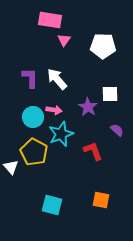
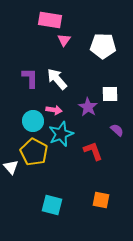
cyan circle: moved 4 px down
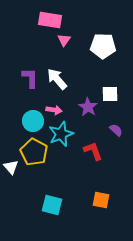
purple semicircle: moved 1 px left
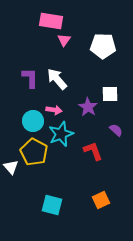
pink rectangle: moved 1 px right, 1 px down
orange square: rotated 36 degrees counterclockwise
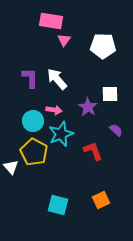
cyan square: moved 6 px right
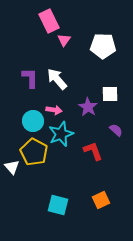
pink rectangle: moved 2 px left; rotated 55 degrees clockwise
white triangle: moved 1 px right
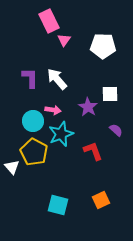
pink arrow: moved 1 px left
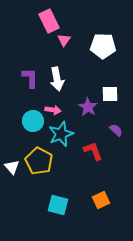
white arrow: rotated 150 degrees counterclockwise
yellow pentagon: moved 5 px right, 9 px down
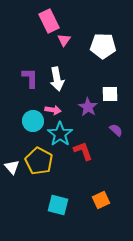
cyan star: moved 1 px left; rotated 15 degrees counterclockwise
red L-shape: moved 10 px left
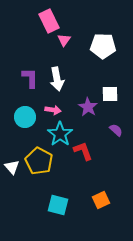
cyan circle: moved 8 px left, 4 px up
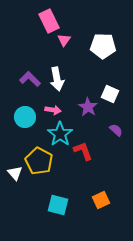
purple L-shape: moved 1 px down; rotated 45 degrees counterclockwise
white square: rotated 24 degrees clockwise
white triangle: moved 3 px right, 6 px down
